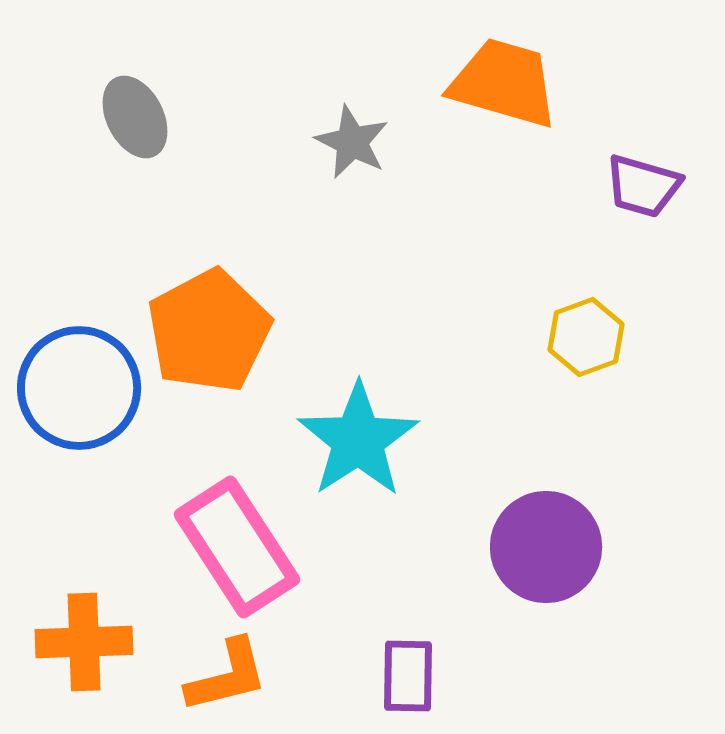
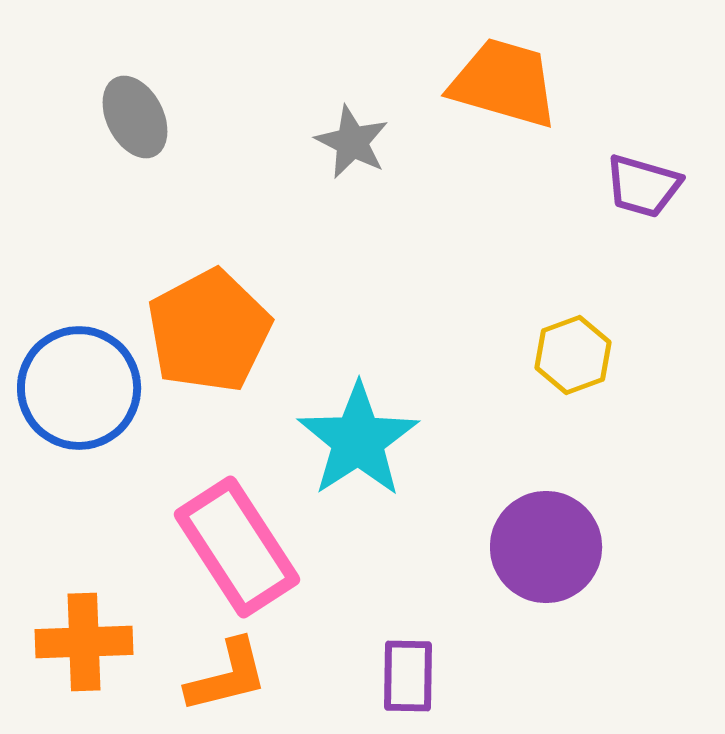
yellow hexagon: moved 13 px left, 18 px down
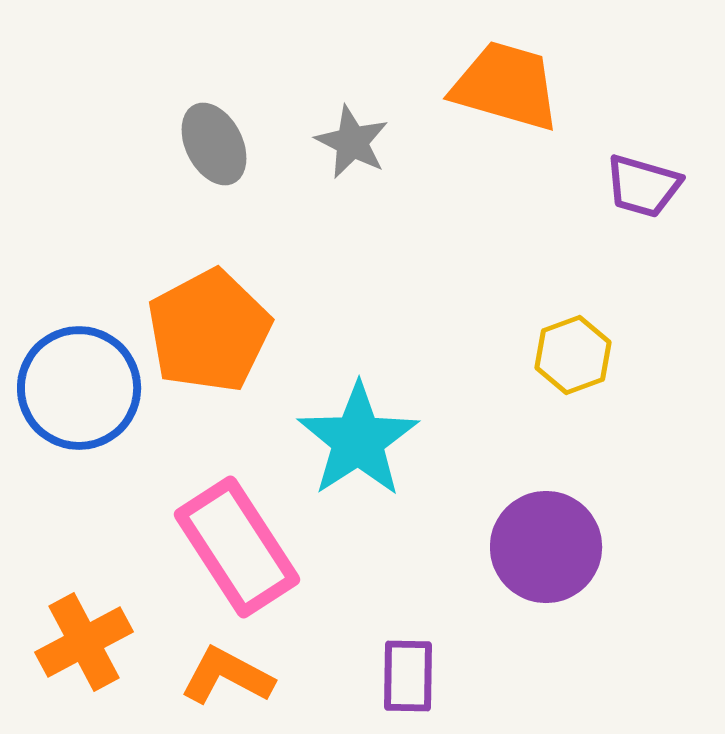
orange trapezoid: moved 2 px right, 3 px down
gray ellipse: moved 79 px right, 27 px down
orange cross: rotated 26 degrees counterclockwise
orange L-shape: rotated 138 degrees counterclockwise
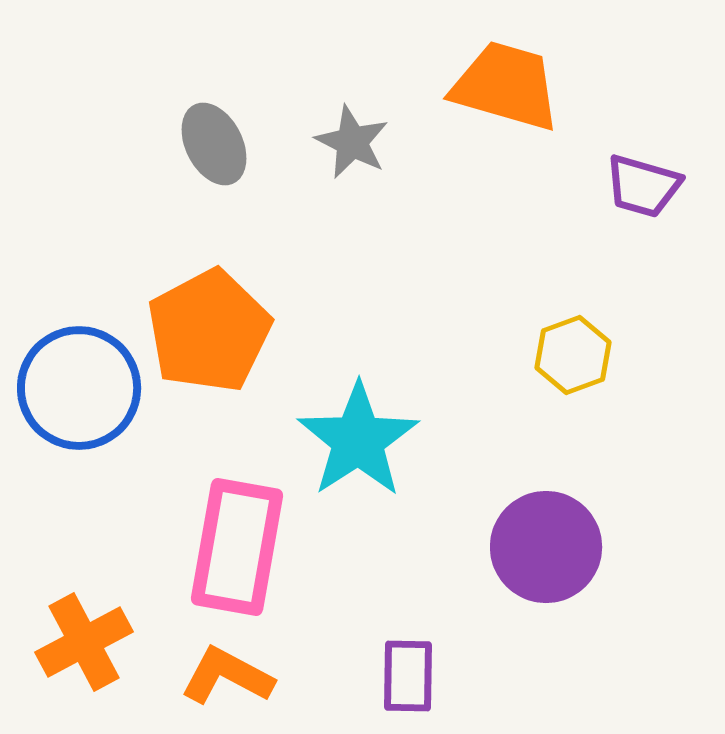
pink rectangle: rotated 43 degrees clockwise
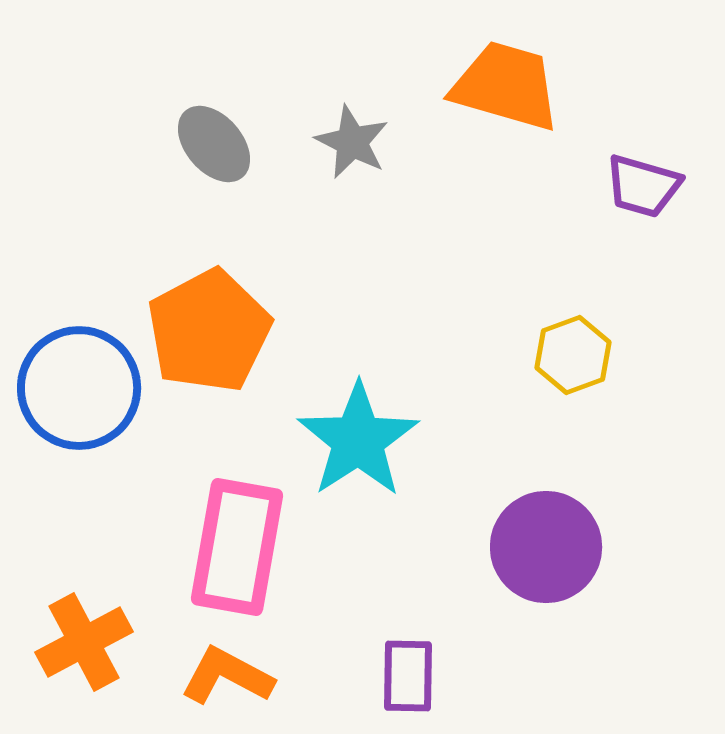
gray ellipse: rotated 14 degrees counterclockwise
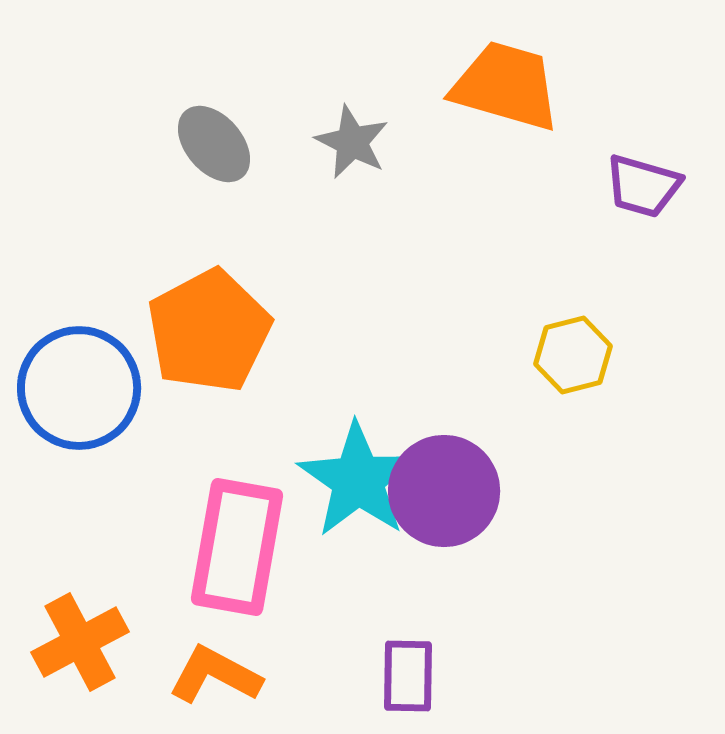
yellow hexagon: rotated 6 degrees clockwise
cyan star: moved 40 px down; rotated 4 degrees counterclockwise
purple circle: moved 102 px left, 56 px up
orange cross: moved 4 px left
orange L-shape: moved 12 px left, 1 px up
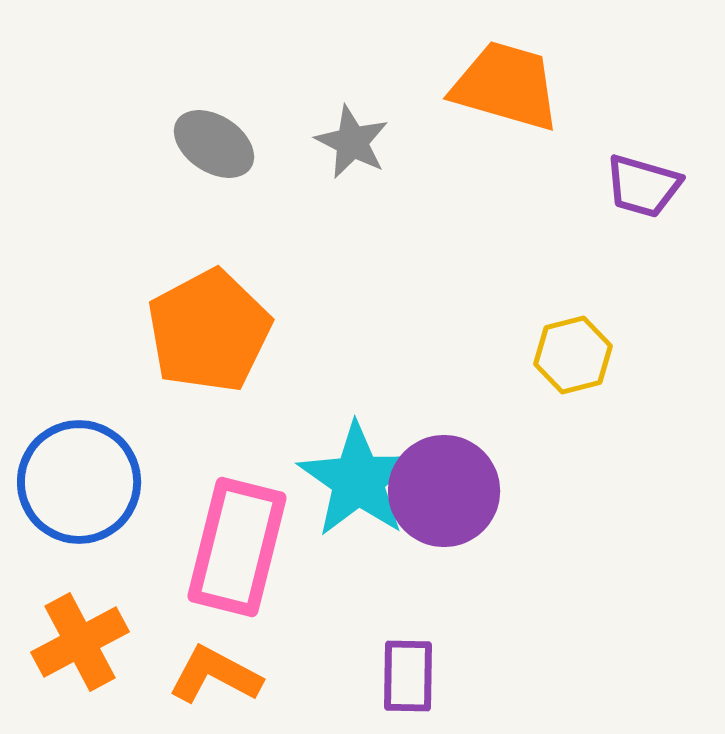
gray ellipse: rotated 16 degrees counterclockwise
blue circle: moved 94 px down
pink rectangle: rotated 4 degrees clockwise
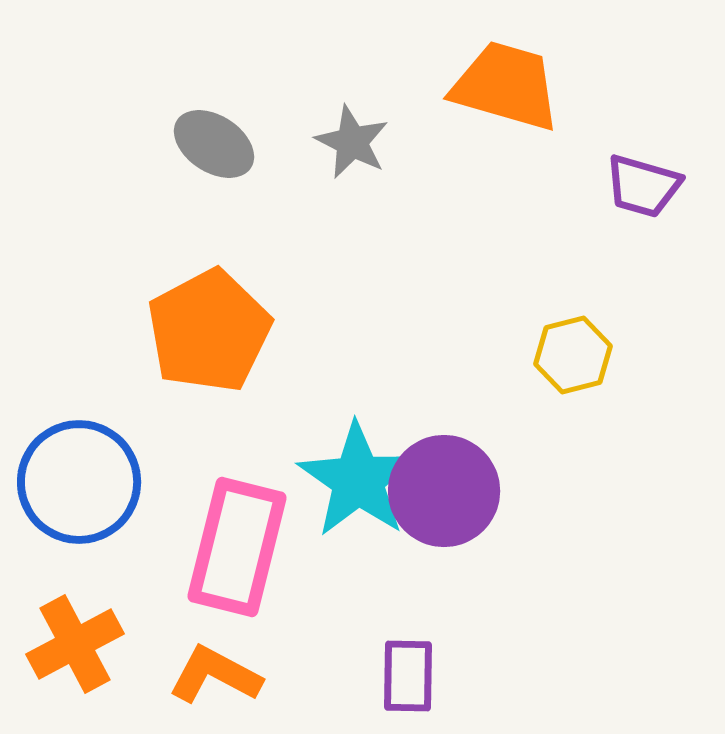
orange cross: moved 5 px left, 2 px down
